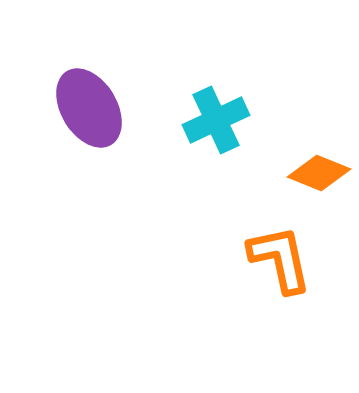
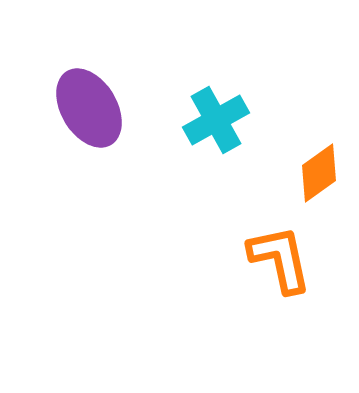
cyan cross: rotated 4 degrees counterclockwise
orange diamond: rotated 58 degrees counterclockwise
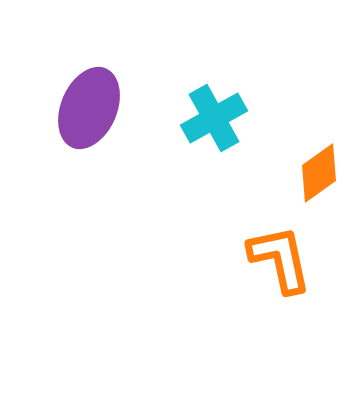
purple ellipse: rotated 54 degrees clockwise
cyan cross: moved 2 px left, 2 px up
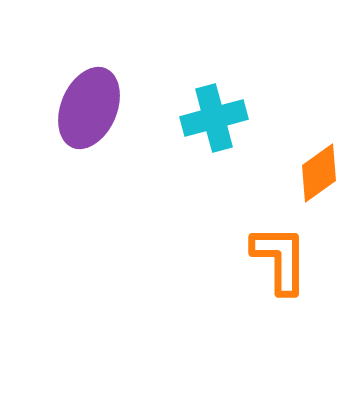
cyan cross: rotated 14 degrees clockwise
orange L-shape: rotated 12 degrees clockwise
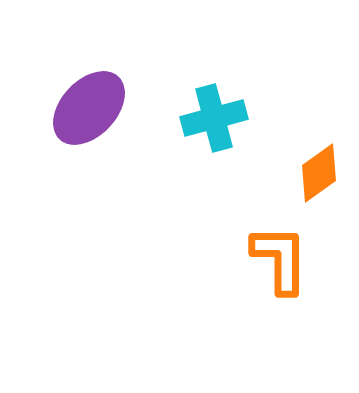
purple ellipse: rotated 20 degrees clockwise
